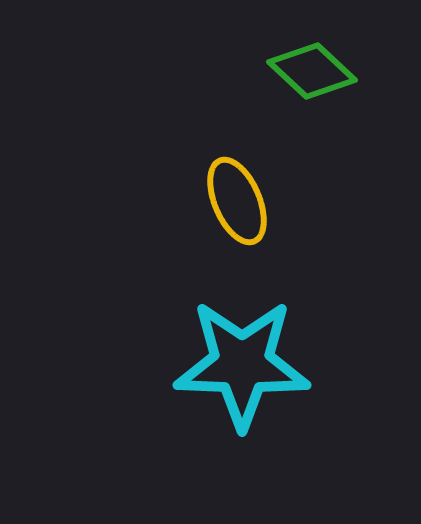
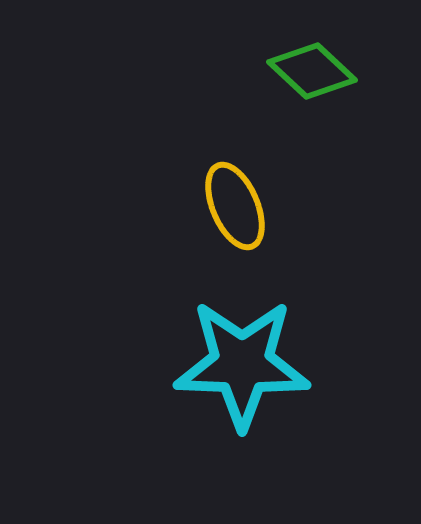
yellow ellipse: moved 2 px left, 5 px down
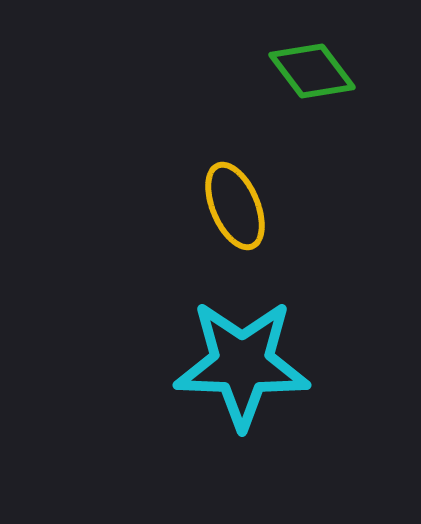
green diamond: rotated 10 degrees clockwise
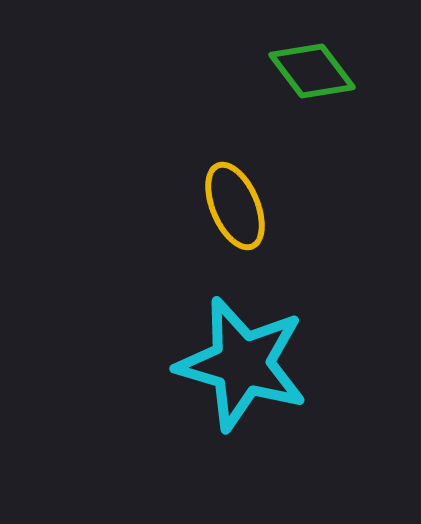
cyan star: rotated 14 degrees clockwise
